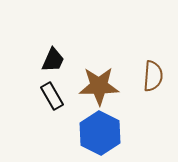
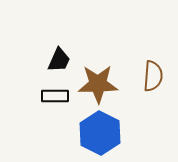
black trapezoid: moved 6 px right
brown star: moved 1 px left, 2 px up
black rectangle: moved 3 px right; rotated 60 degrees counterclockwise
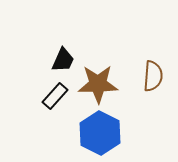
black trapezoid: moved 4 px right
black rectangle: rotated 48 degrees counterclockwise
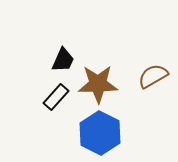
brown semicircle: rotated 124 degrees counterclockwise
black rectangle: moved 1 px right, 1 px down
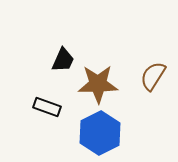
brown semicircle: rotated 28 degrees counterclockwise
black rectangle: moved 9 px left, 10 px down; rotated 68 degrees clockwise
blue hexagon: rotated 6 degrees clockwise
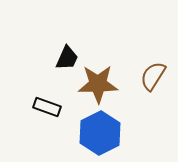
black trapezoid: moved 4 px right, 2 px up
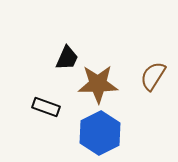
black rectangle: moved 1 px left
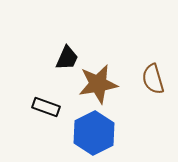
brown semicircle: moved 3 px down; rotated 48 degrees counterclockwise
brown star: rotated 9 degrees counterclockwise
blue hexagon: moved 6 px left
